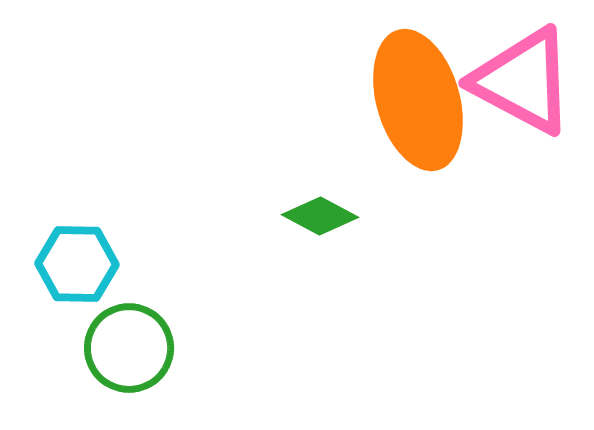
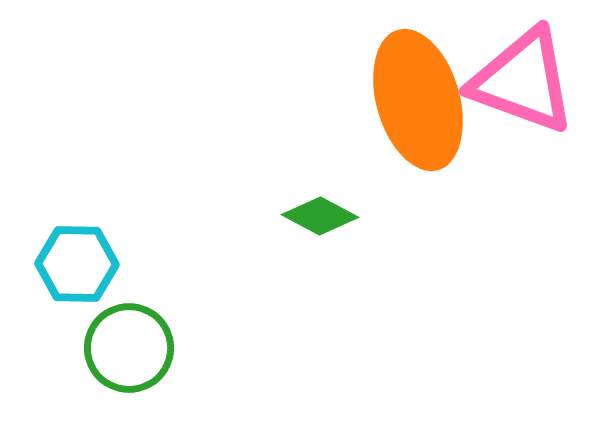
pink triangle: rotated 8 degrees counterclockwise
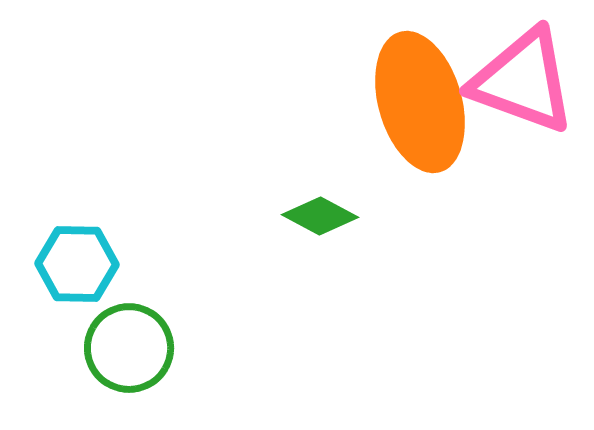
orange ellipse: moved 2 px right, 2 px down
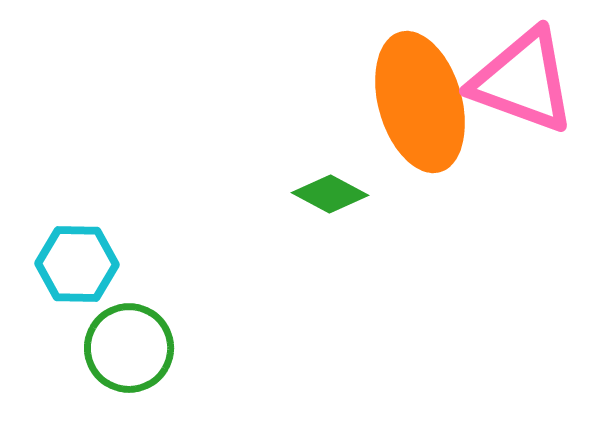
green diamond: moved 10 px right, 22 px up
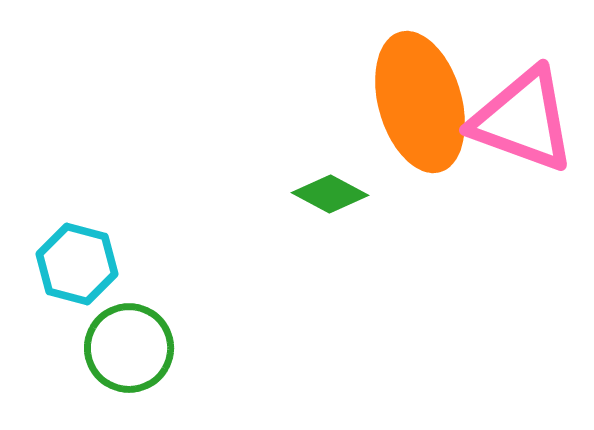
pink triangle: moved 39 px down
cyan hexagon: rotated 14 degrees clockwise
